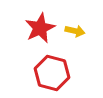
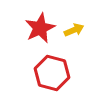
yellow arrow: moved 1 px left, 1 px up; rotated 36 degrees counterclockwise
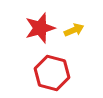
red star: rotated 8 degrees clockwise
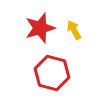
yellow arrow: rotated 96 degrees counterclockwise
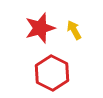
red hexagon: rotated 12 degrees clockwise
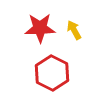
red star: rotated 16 degrees clockwise
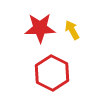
yellow arrow: moved 2 px left
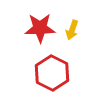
yellow arrow: rotated 132 degrees counterclockwise
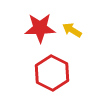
yellow arrow: rotated 102 degrees clockwise
